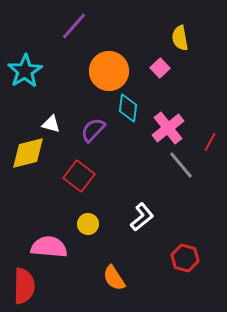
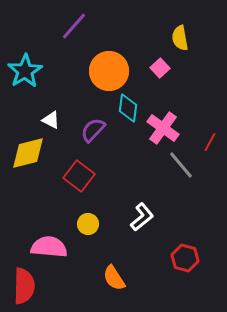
white triangle: moved 4 px up; rotated 12 degrees clockwise
pink cross: moved 5 px left; rotated 16 degrees counterclockwise
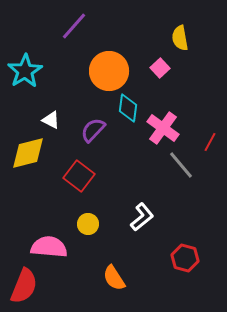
red semicircle: rotated 21 degrees clockwise
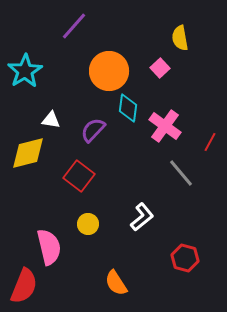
white triangle: rotated 18 degrees counterclockwise
pink cross: moved 2 px right, 2 px up
gray line: moved 8 px down
pink semicircle: rotated 72 degrees clockwise
orange semicircle: moved 2 px right, 5 px down
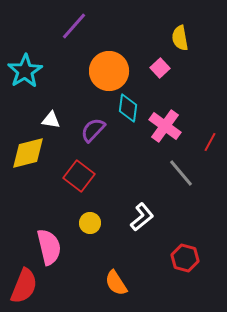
yellow circle: moved 2 px right, 1 px up
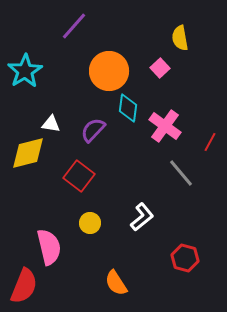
white triangle: moved 4 px down
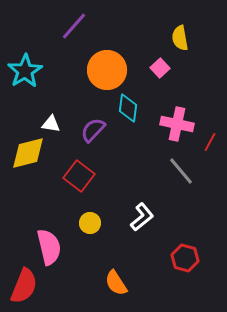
orange circle: moved 2 px left, 1 px up
pink cross: moved 12 px right, 2 px up; rotated 24 degrees counterclockwise
gray line: moved 2 px up
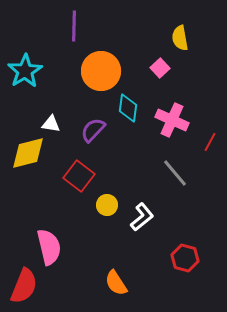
purple line: rotated 40 degrees counterclockwise
orange circle: moved 6 px left, 1 px down
pink cross: moved 5 px left, 4 px up; rotated 12 degrees clockwise
gray line: moved 6 px left, 2 px down
yellow circle: moved 17 px right, 18 px up
